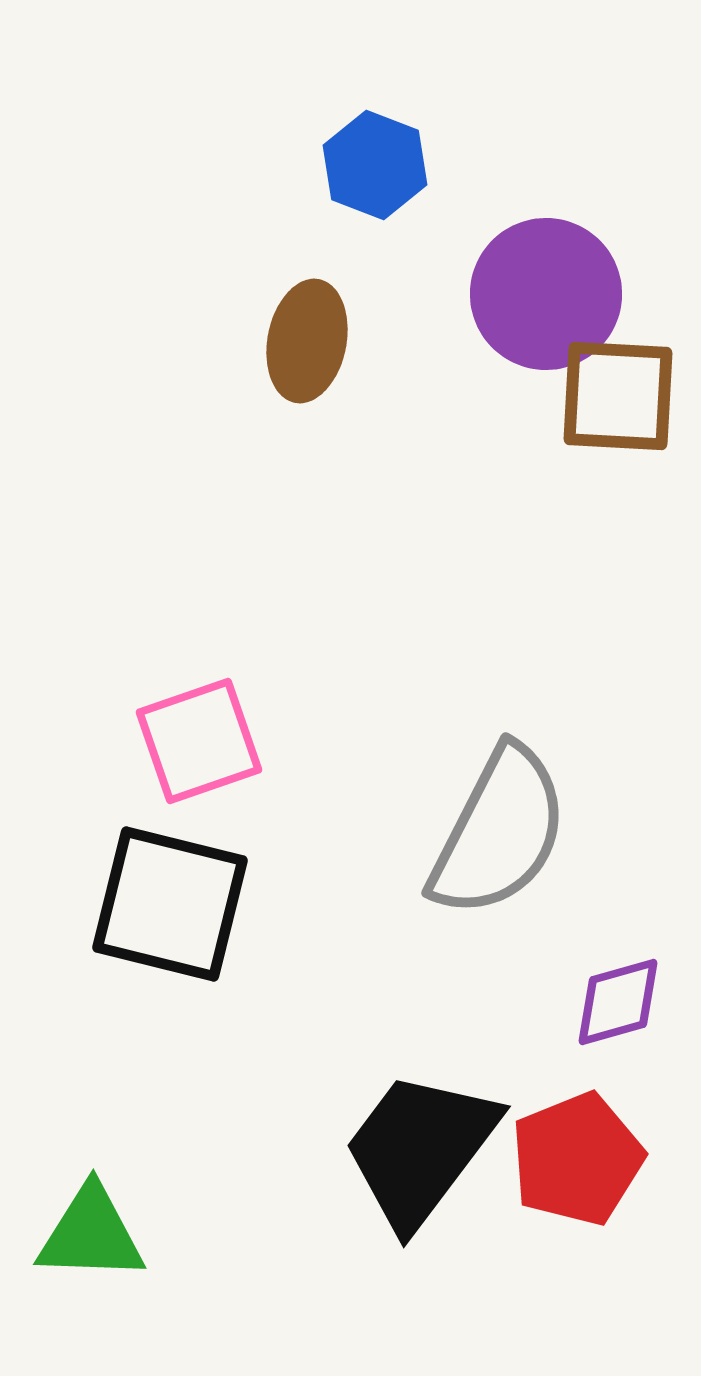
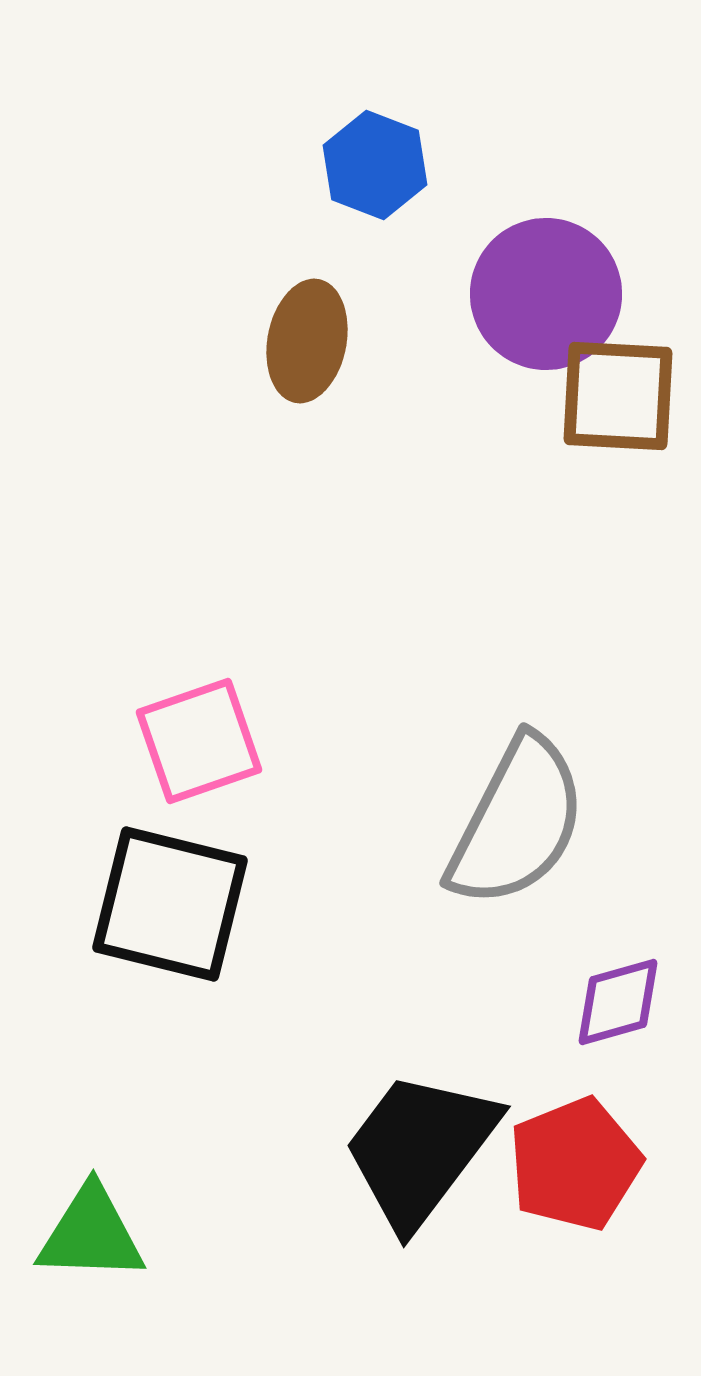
gray semicircle: moved 18 px right, 10 px up
red pentagon: moved 2 px left, 5 px down
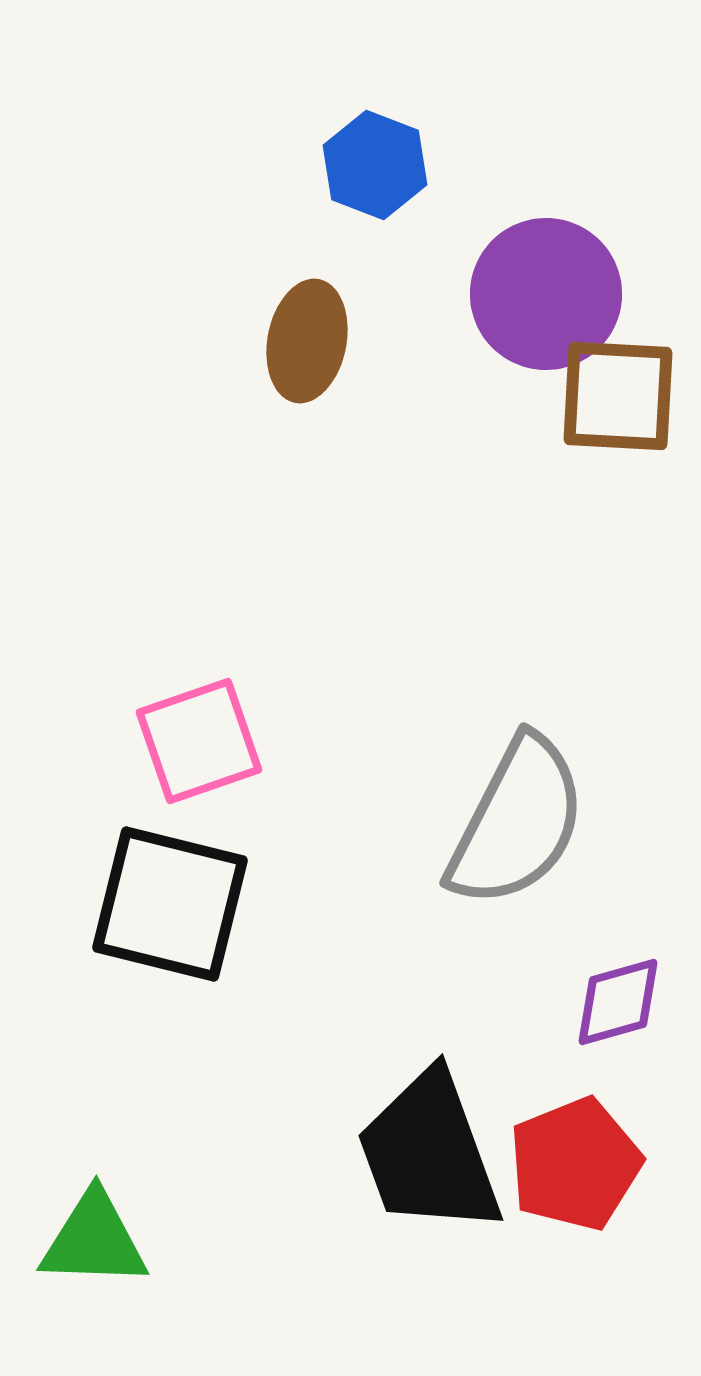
black trapezoid: moved 9 px right, 4 px down; rotated 57 degrees counterclockwise
green triangle: moved 3 px right, 6 px down
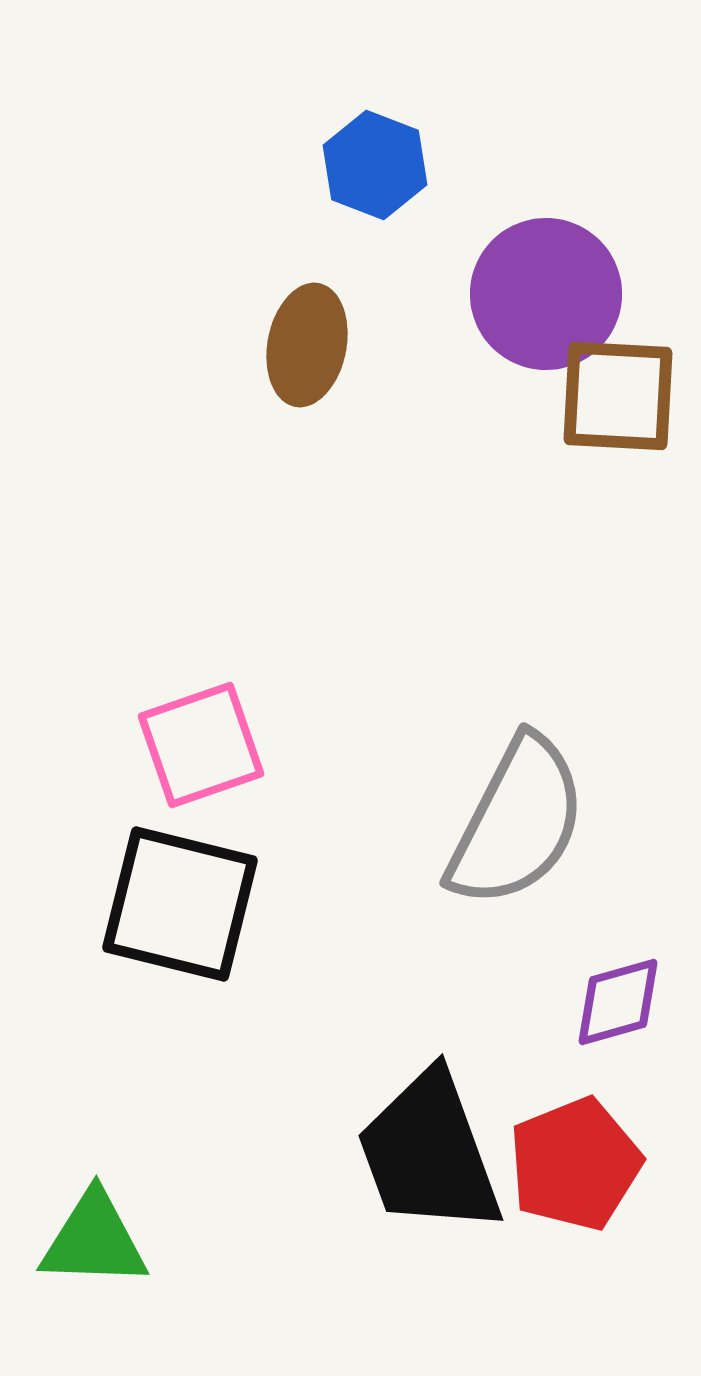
brown ellipse: moved 4 px down
pink square: moved 2 px right, 4 px down
black square: moved 10 px right
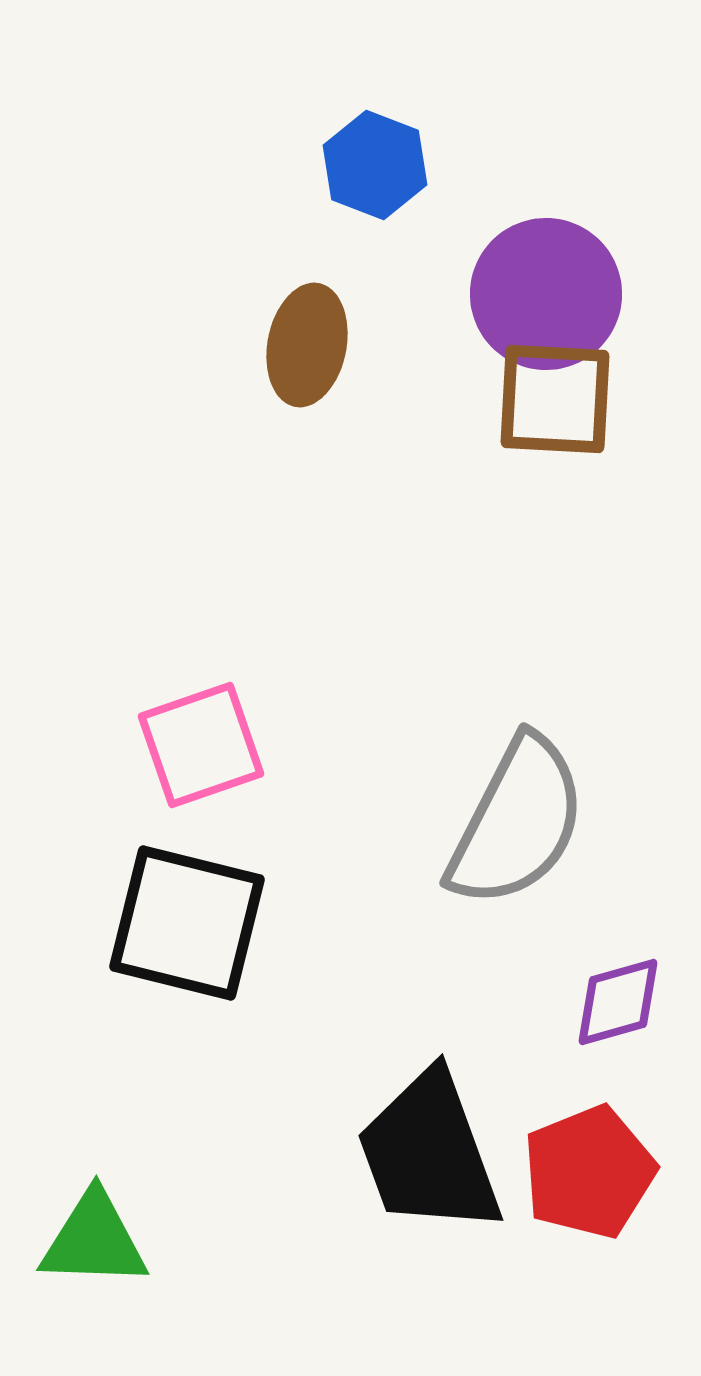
brown square: moved 63 px left, 3 px down
black square: moved 7 px right, 19 px down
red pentagon: moved 14 px right, 8 px down
